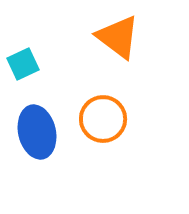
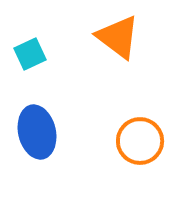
cyan square: moved 7 px right, 10 px up
orange circle: moved 37 px right, 22 px down
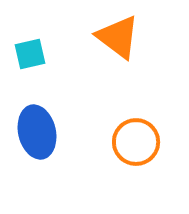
cyan square: rotated 12 degrees clockwise
orange circle: moved 4 px left, 1 px down
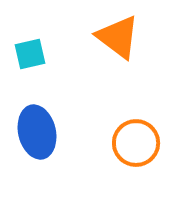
orange circle: moved 1 px down
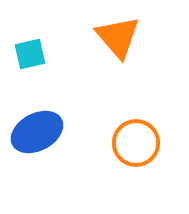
orange triangle: rotated 12 degrees clockwise
blue ellipse: rotated 75 degrees clockwise
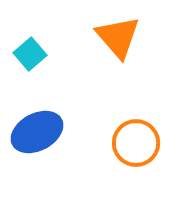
cyan square: rotated 28 degrees counterclockwise
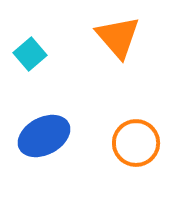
blue ellipse: moved 7 px right, 4 px down
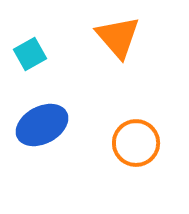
cyan square: rotated 12 degrees clockwise
blue ellipse: moved 2 px left, 11 px up
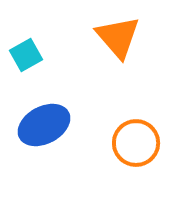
cyan square: moved 4 px left, 1 px down
blue ellipse: moved 2 px right
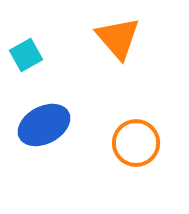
orange triangle: moved 1 px down
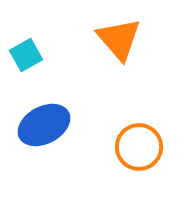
orange triangle: moved 1 px right, 1 px down
orange circle: moved 3 px right, 4 px down
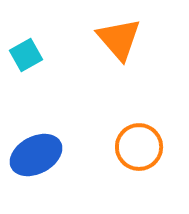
blue ellipse: moved 8 px left, 30 px down
